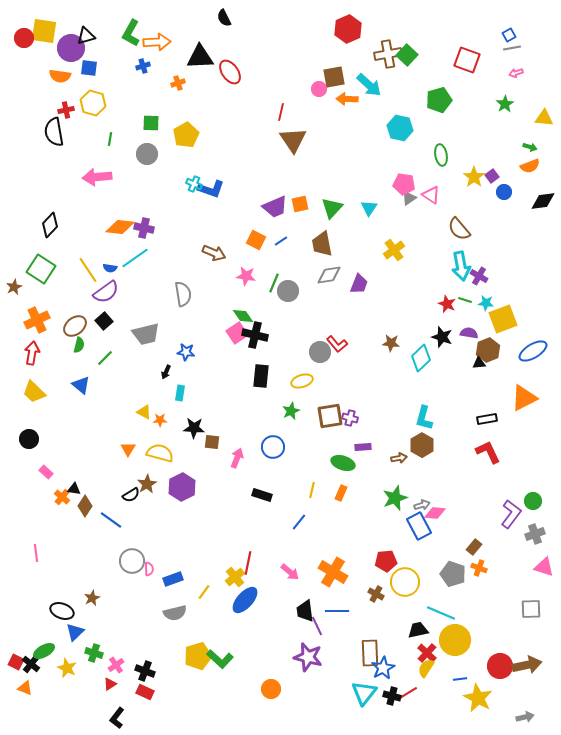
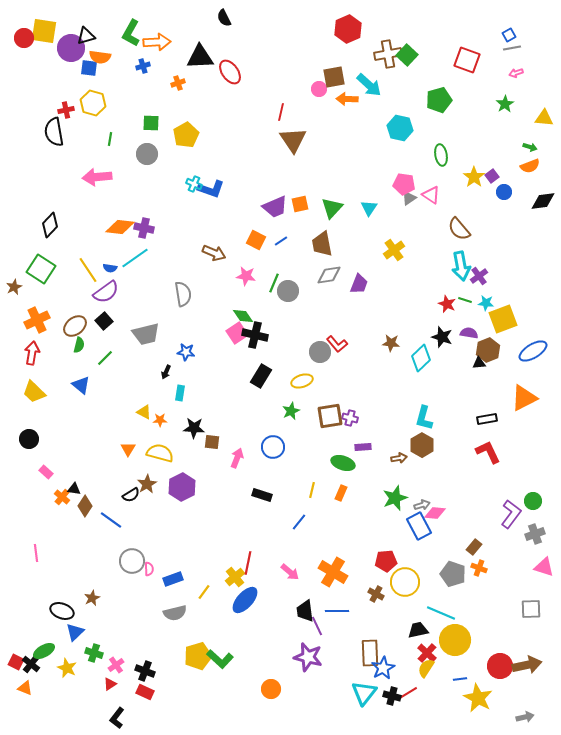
orange semicircle at (60, 76): moved 40 px right, 19 px up
purple cross at (479, 276): rotated 24 degrees clockwise
black rectangle at (261, 376): rotated 25 degrees clockwise
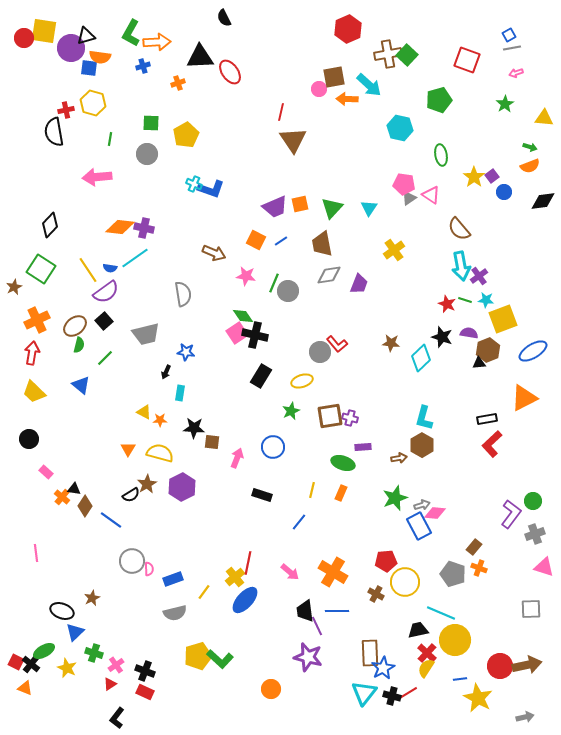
cyan star at (486, 303): moved 3 px up
red L-shape at (488, 452): moved 4 px right, 8 px up; rotated 108 degrees counterclockwise
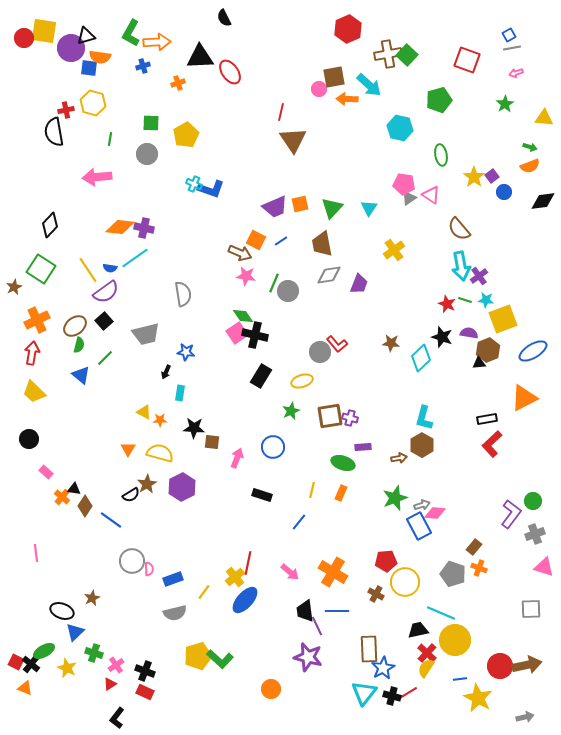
brown arrow at (214, 253): moved 26 px right
blue triangle at (81, 385): moved 10 px up
brown rectangle at (370, 653): moved 1 px left, 4 px up
